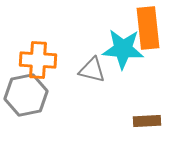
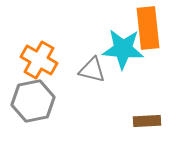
orange cross: moved 1 px right; rotated 27 degrees clockwise
gray hexagon: moved 7 px right, 6 px down
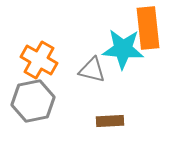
brown rectangle: moved 37 px left
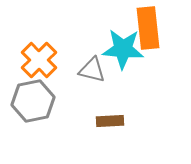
orange cross: rotated 15 degrees clockwise
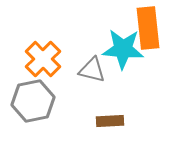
orange cross: moved 4 px right, 1 px up
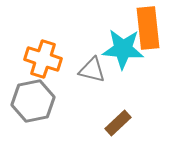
orange cross: rotated 27 degrees counterclockwise
brown rectangle: moved 8 px right, 2 px down; rotated 40 degrees counterclockwise
